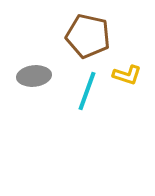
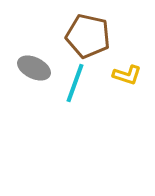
gray ellipse: moved 8 px up; rotated 32 degrees clockwise
cyan line: moved 12 px left, 8 px up
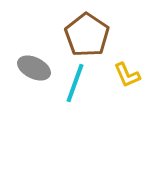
brown pentagon: moved 1 px left, 1 px up; rotated 21 degrees clockwise
yellow L-shape: rotated 48 degrees clockwise
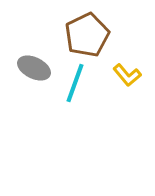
brown pentagon: rotated 12 degrees clockwise
yellow L-shape: rotated 16 degrees counterclockwise
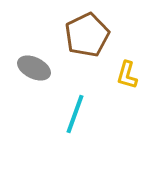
yellow L-shape: rotated 56 degrees clockwise
cyan line: moved 31 px down
